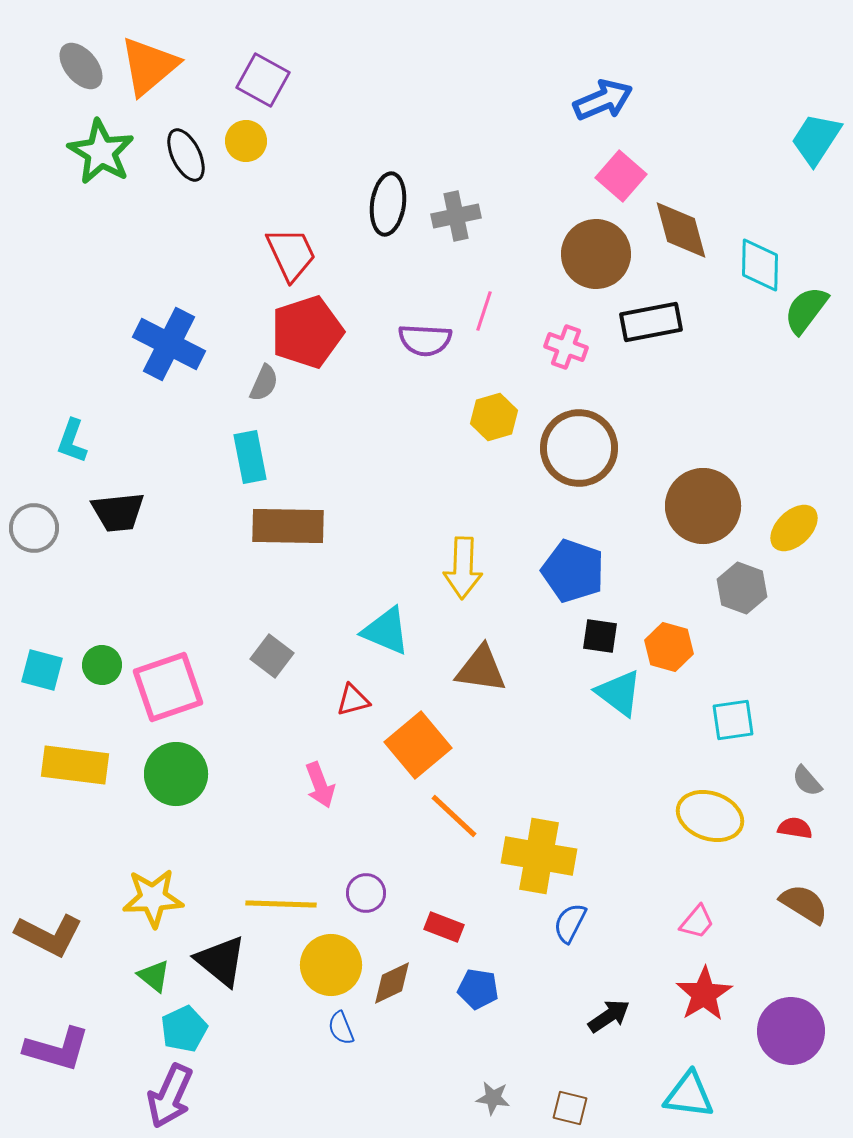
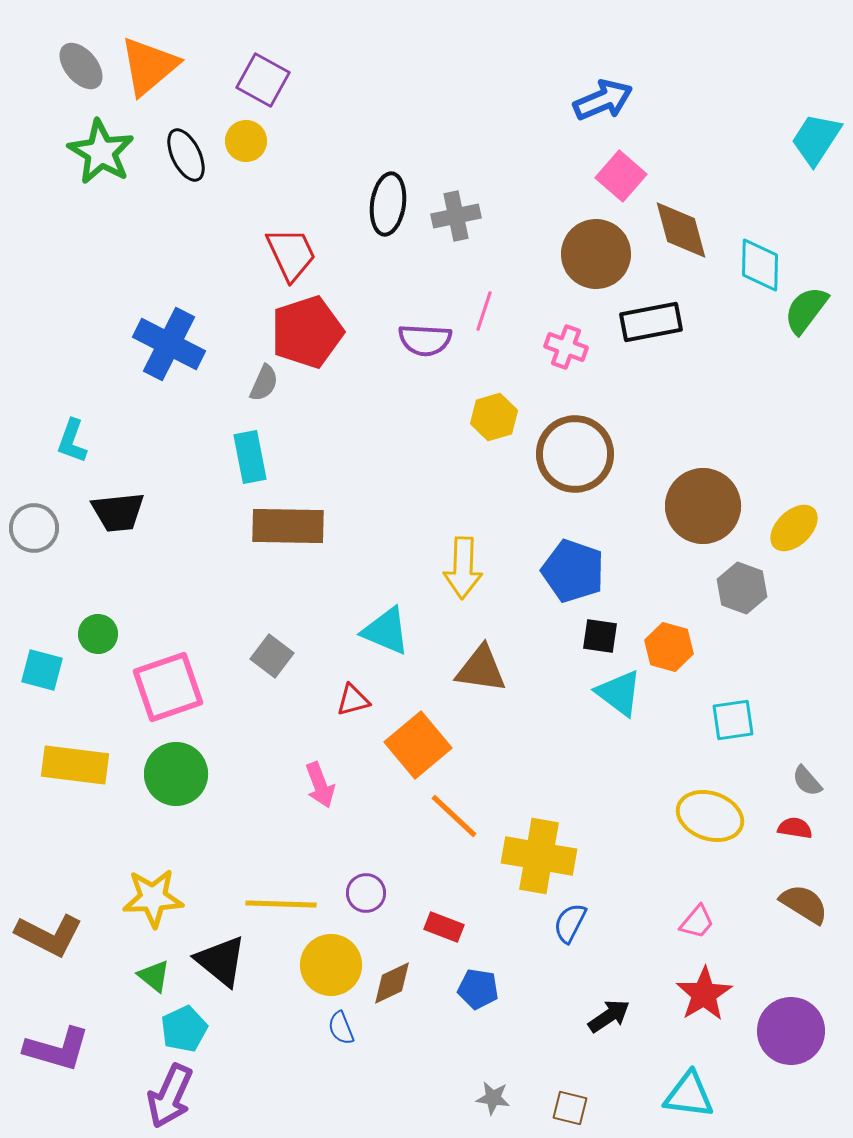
brown circle at (579, 448): moved 4 px left, 6 px down
green circle at (102, 665): moved 4 px left, 31 px up
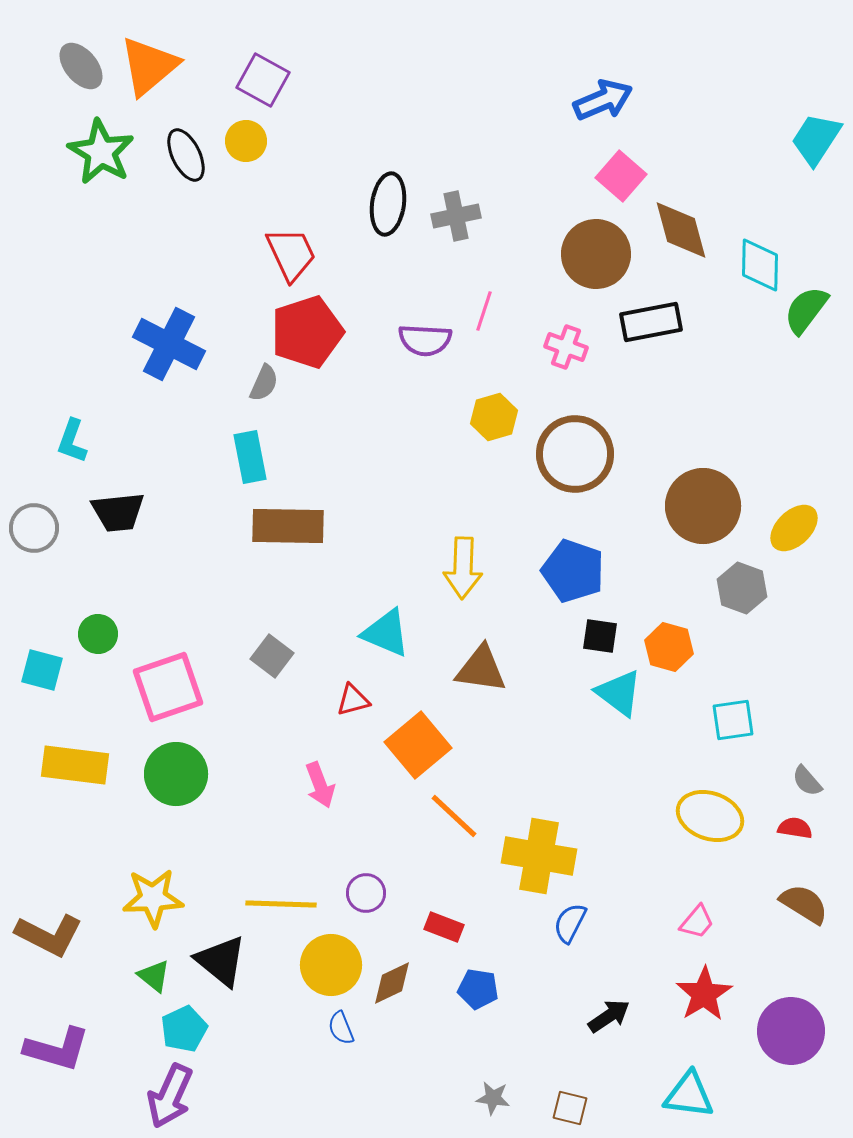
cyan triangle at (386, 631): moved 2 px down
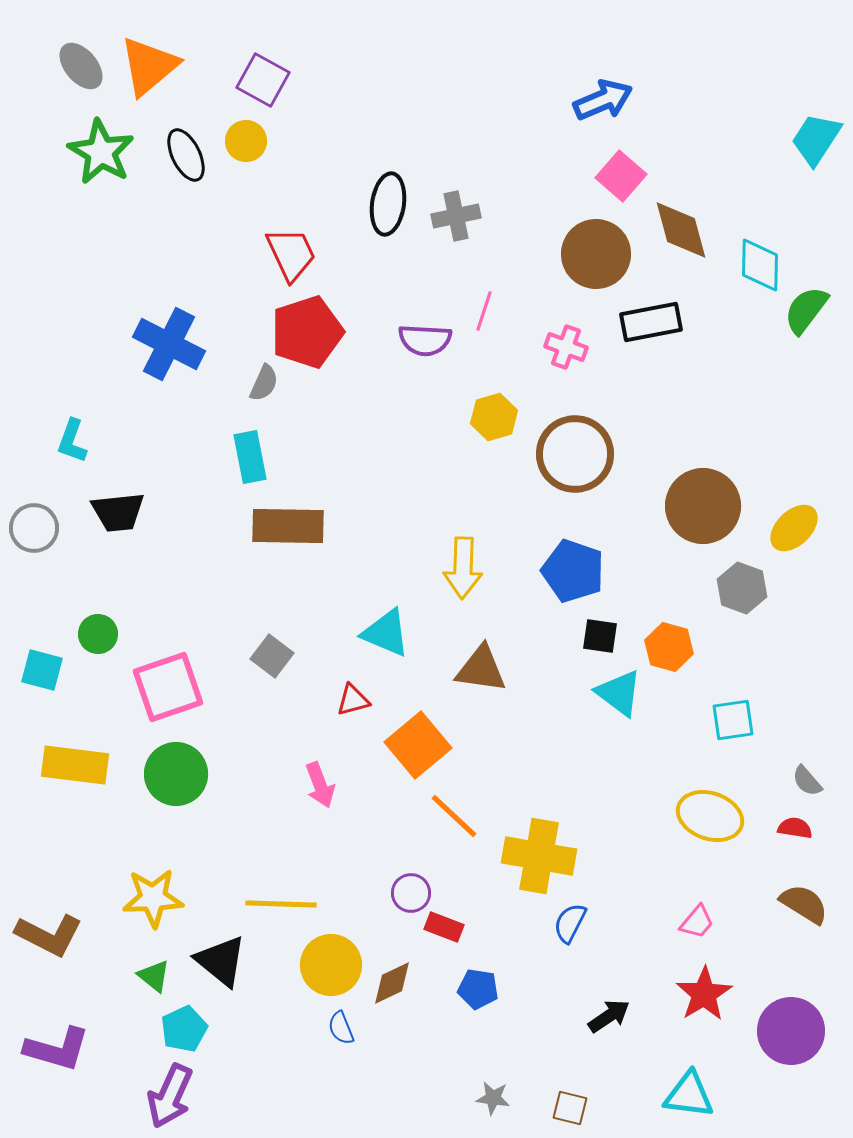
purple circle at (366, 893): moved 45 px right
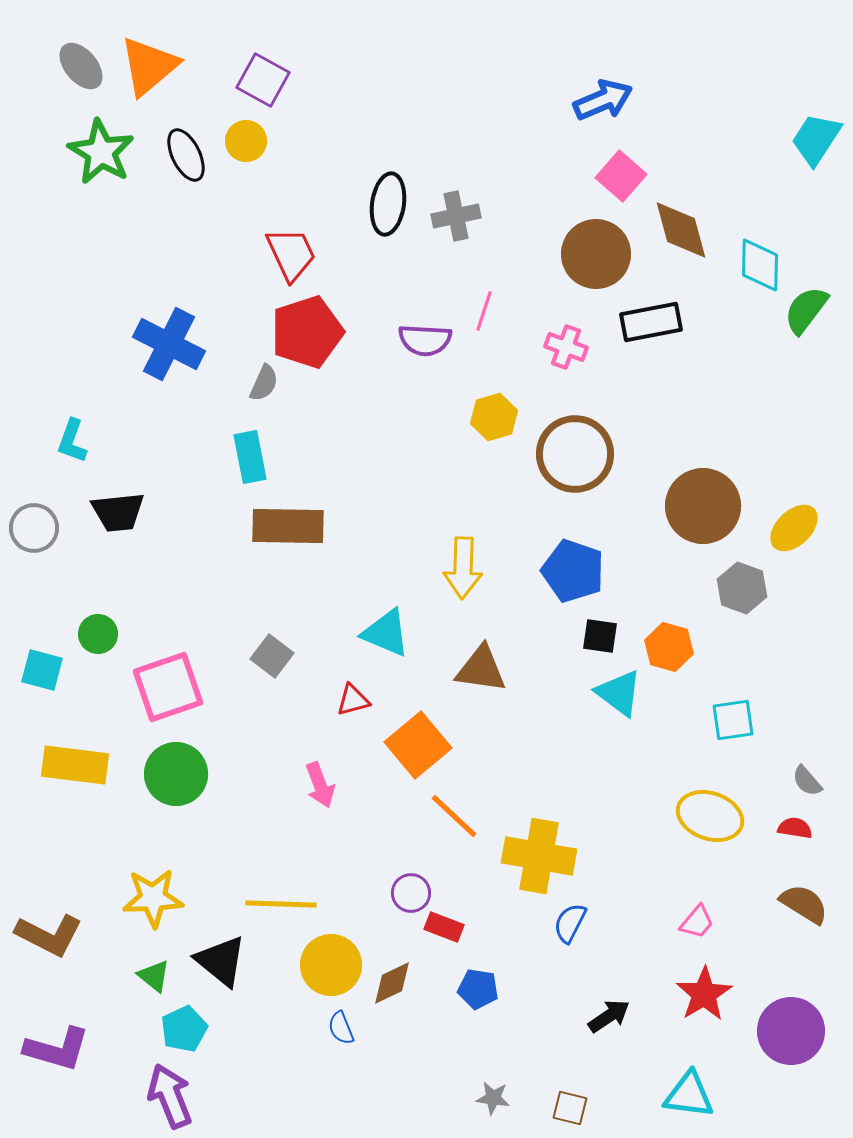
purple arrow at (170, 1096): rotated 134 degrees clockwise
